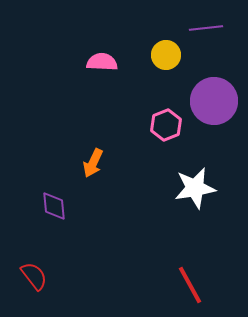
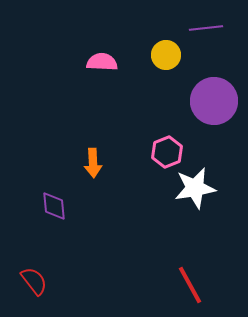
pink hexagon: moved 1 px right, 27 px down
orange arrow: rotated 28 degrees counterclockwise
red semicircle: moved 5 px down
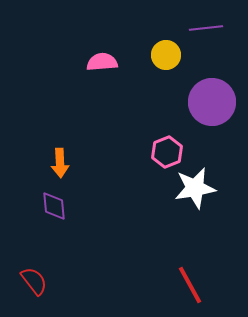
pink semicircle: rotated 8 degrees counterclockwise
purple circle: moved 2 px left, 1 px down
orange arrow: moved 33 px left
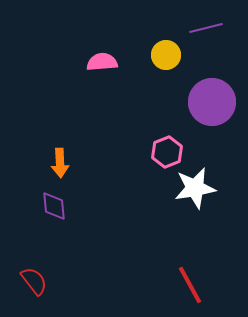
purple line: rotated 8 degrees counterclockwise
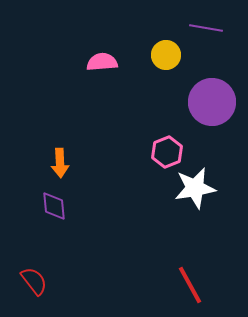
purple line: rotated 24 degrees clockwise
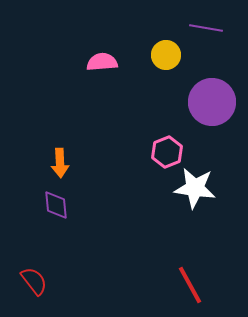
white star: rotated 18 degrees clockwise
purple diamond: moved 2 px right, 1 px up
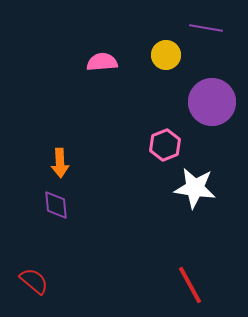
pink hexagon: moved 2 px left, 7 px up
red semicircle: rotated 12 degrees counterclockwise
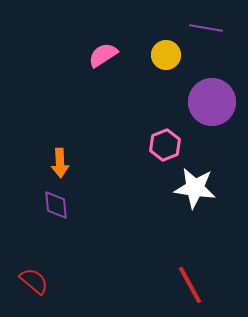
pink semicircle: moved 1 px right, 7 px up; rotated 28 degrees counterclockwise
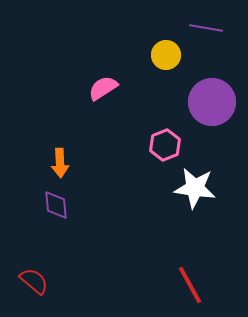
pink semicircle: moved 33 px down
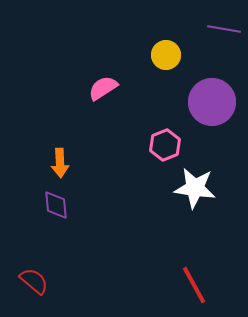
purple line: moved 18 px right, 1 px down
red line: moved 4 px right
